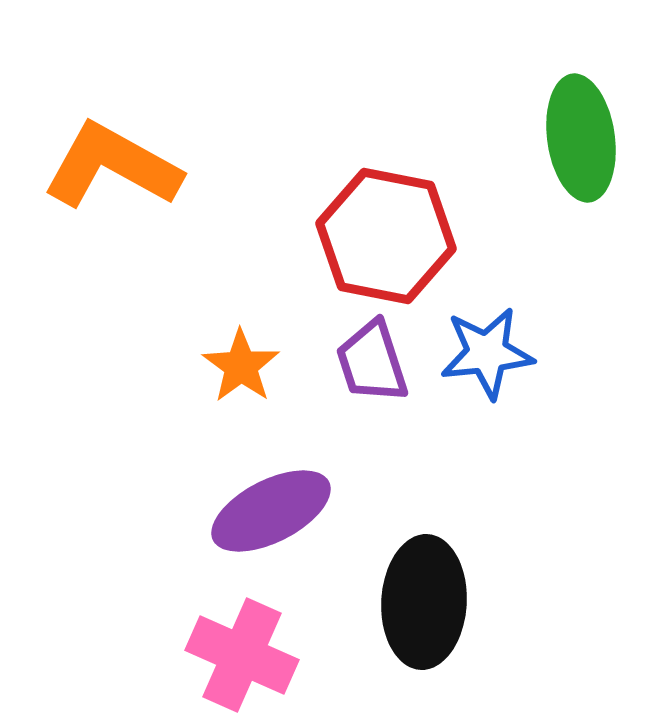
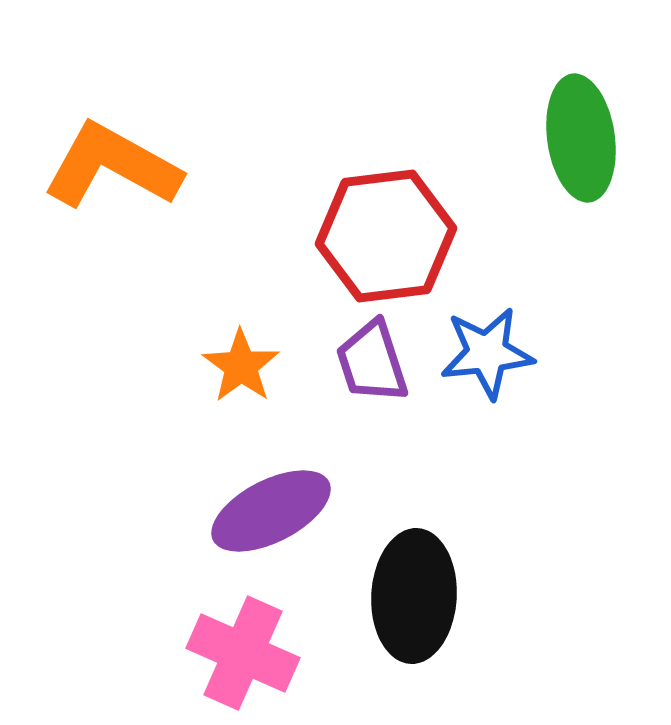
red hexagon: rotated 18 degrees counterclockwise
black ellipse: moved 10 px left, 6 px up
pink cross: moved 1 px right, 2 px up
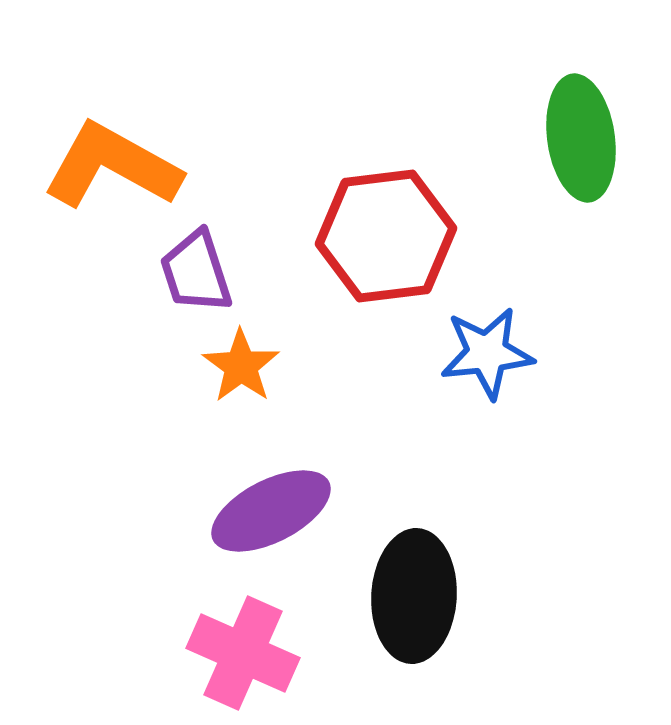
purple trapezoid: moved 176 px left, 90 px up
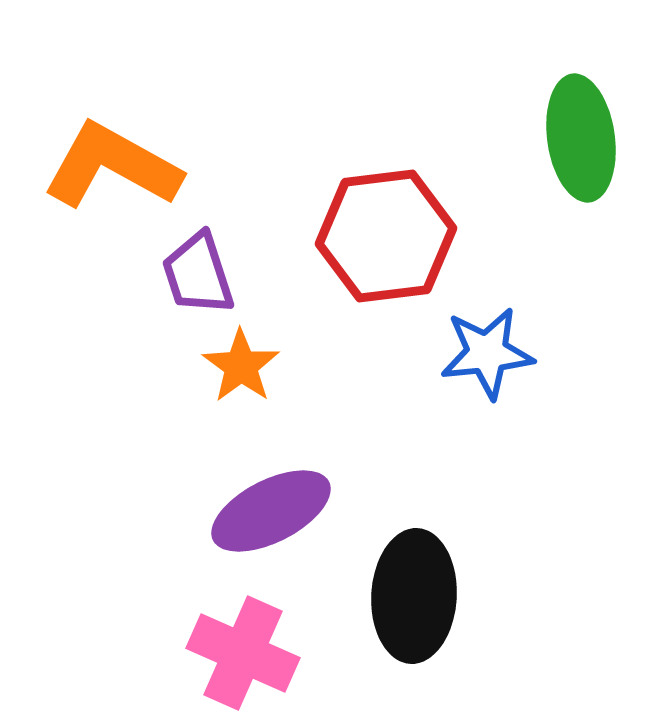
purple trapezoid: moved 2 px right, 2 px down
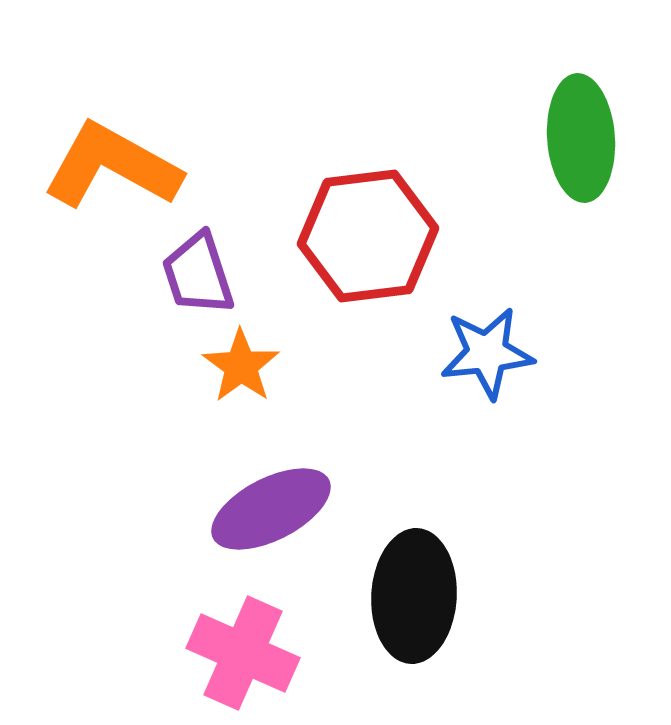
green ellipse: rotated 4 degrees clockwise
red hexagon: moved 18 px left
purple ellipse: moved 2 px up
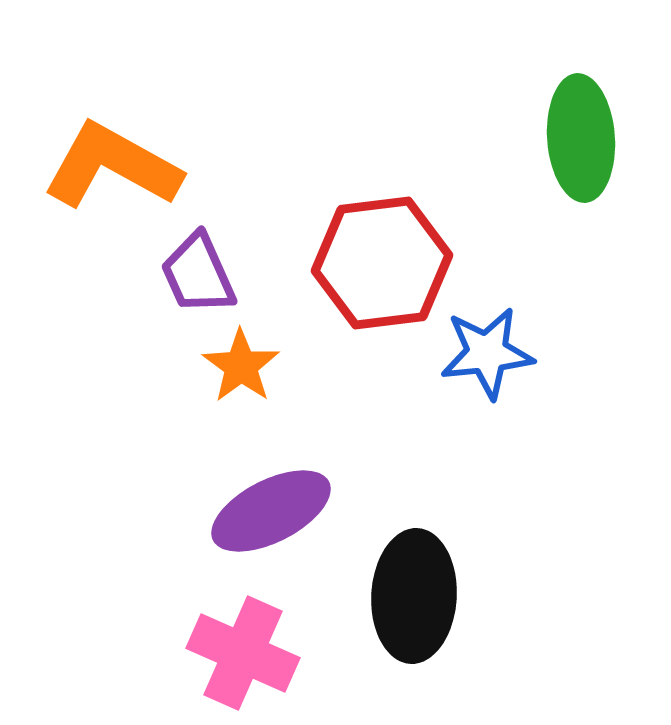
red hexagon: moved 14 px right, 27 px down
purple trapezoid: rotated 6 degrees counterclockwise
purple ellipse: moved 2 px down
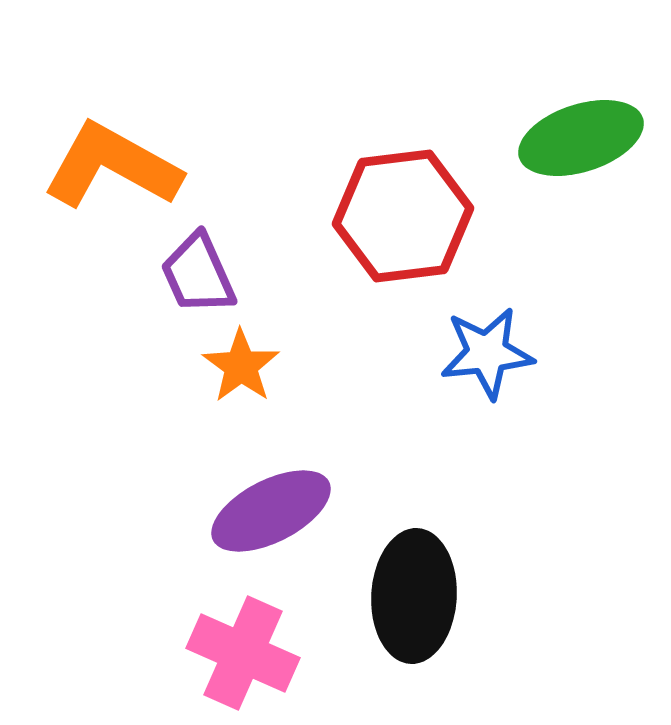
green ellipse: rotated 76 degrees clockwise
red hexagon: moved 21 px right, 47 px up
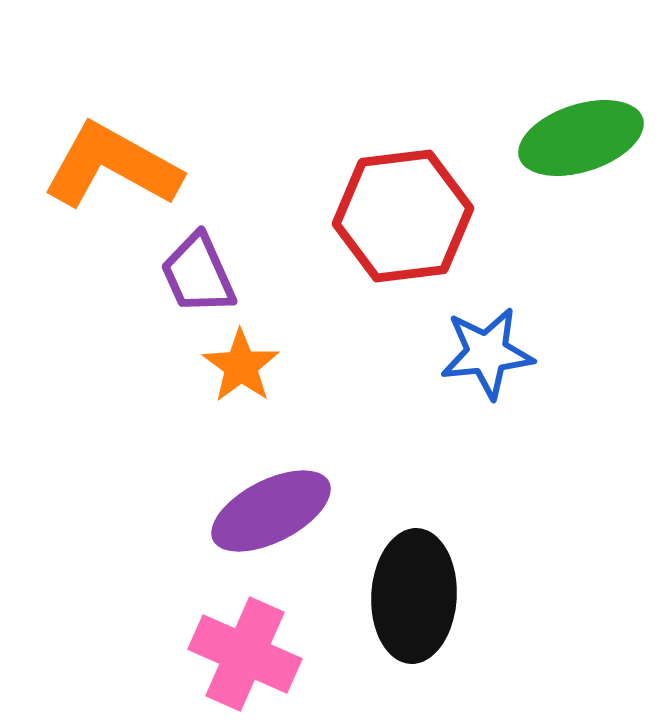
pink cross: moved 2 px right, 1 px down
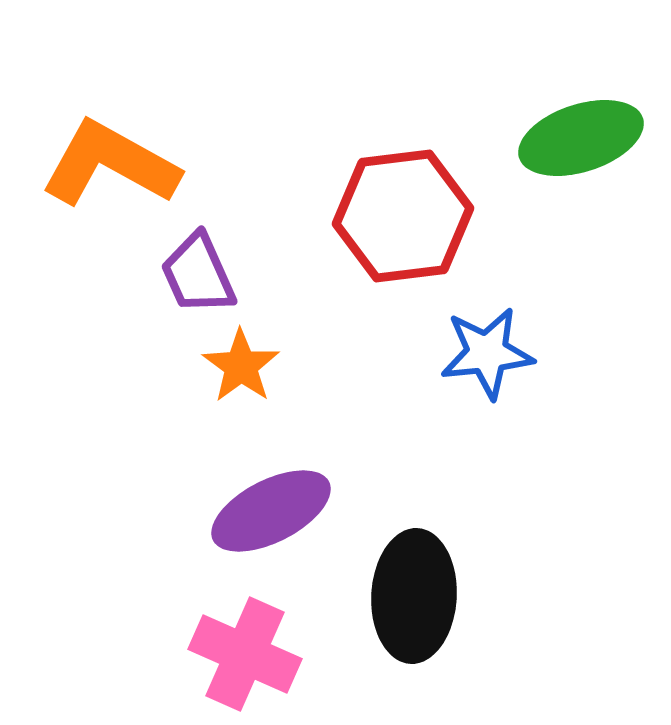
orange L-shape: moved 2 px left, 2 px up
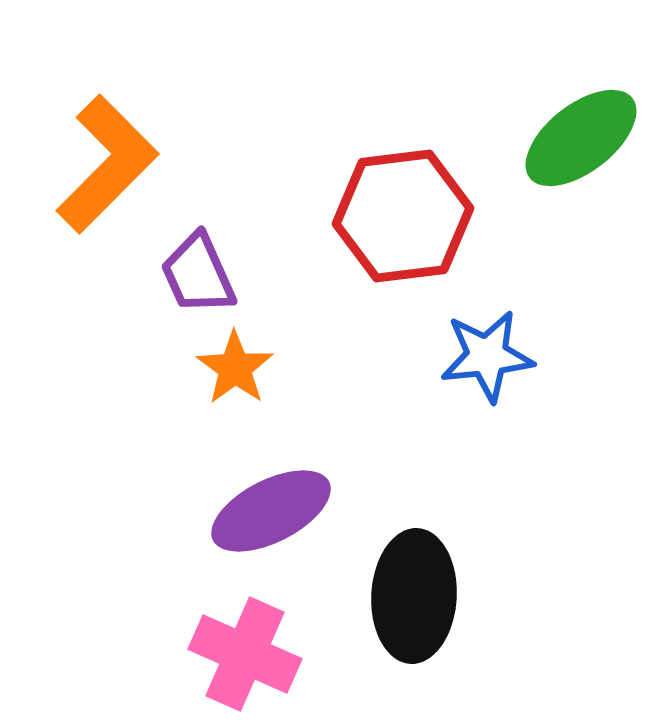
green ellipse: rotated 20 degrees counterclockwise
orange L-shape: moved 3 px left; rotated 106 degrees clockwise
blue star: moved 3 px down
orange star: moved 6 px left, 2 px down
